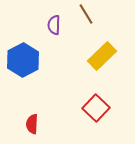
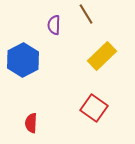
red square: moved 2 px left; rotated 8 degrees counterclockwise
red semicircle: moved 1 px left, 1 px up
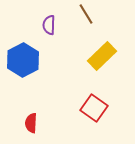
purple semicircle: moved 5 px left
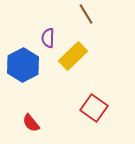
purple semicircle: moved 1 px left, 13 px down
yellow rectangle: moved 29 px left
blue hexagon: moved 5 px down
red semicircle: rotated 42 degrees counterclockwise
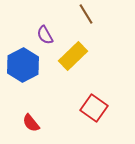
purple semicircle: moved 3 px left, 3 px up; rotated 30 degrees counterclockwise
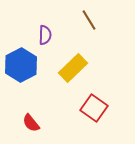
brown line: moved 3 px right, 6 px down
purple semicircle: rotated 150 degrees counterclockwise
yellow rectangle: moved 12 px down
blue hexagon: moved 2 px left
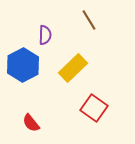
blue hexagon: moved 2 px right
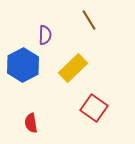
red semicircle: rotated 30 degrees clockwise
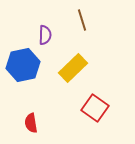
brown line: moved 7 px left; rotated 15 degrees clockwise
blue hexagon: rotated 16 degrees clockwise
red square: moved 1 px right
